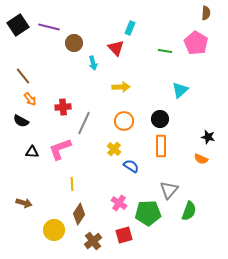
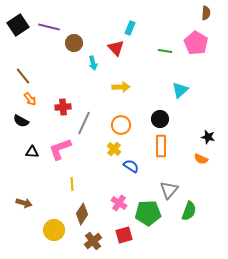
orange circle: moved 3 px left, 4 px down
brown diamond: moved 3 px right
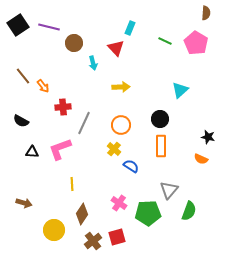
green line: moved 10 px up; rotated 16 degrees clockwise
orange arrow: moved 13 px right, 13 px up
red square: moved 7 px left, 2 px down
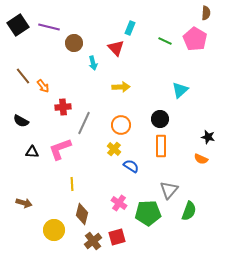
pink pentagon: moved 1 px left, 4 px up
brown diamond: rotated 20 degrees counterclockwise
